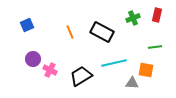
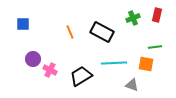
blue square: moved 4 px left, 1 px up; rotated 24 degrees clockwise
cyan line: rotated 10 degrees clockwise
orange square: moved 6 px up
gray triangle: moved 2 px down; rotated 16 degrees clockwise
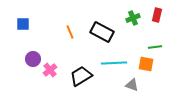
pink cross: rotated 24 degrees clockwise
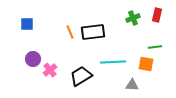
blue square: moved 4 px right
black rectangle: moved 9 px left; rotated 35 degrees counterclockwise
cyan line: moved 1 px left, 1 px up
gray triangle: rotated 16 degrees counterclockwise
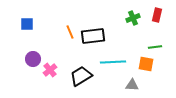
black rectangle: moved 4 px down
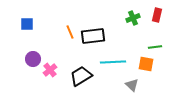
gray triangle: rotated 40 degrees clockwise
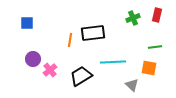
blue square: moved 1 px up
orange line: moved 8 px down; rotated 32 degrees clockwise
black rectangle: moved 3 px up
orange square: moved 3 px right, 4 px down
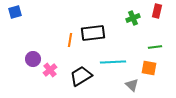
red rectangle: moved 4 px up
blue square: moved 12 px left, 11 px up; rotated 16 degrees counterclockwise
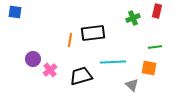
blue square: rotated 24 degrees clockwise
black trapezoid: rotated 15 degrees clockwise
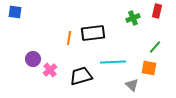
orange line: moved 1 px left, 2 px up
green line: rotated 40 degrees counterclockwise
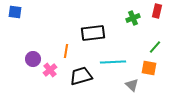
orange line: moved 3 px left, 13 px down
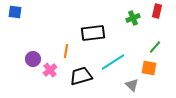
cyan line: rotated 30 degrees counterclockwise
